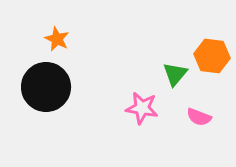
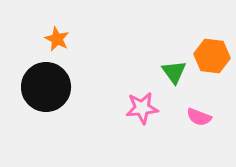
green triangle: moved 1 px left, 2 px up; rotated 16 degrees counterclockwise
pink star: rotated 16 degrees counterclockwise
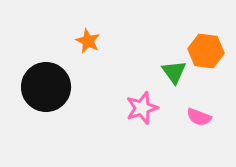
orange star: moved 31 px right, 2 px down
orange hexagon: moved 6 px left, 5 px up
pink star: rotated 12 degrees counterclockwise
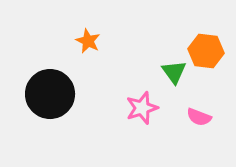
black circle: moved 4 px right, 7 px down
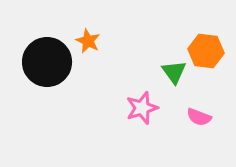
black circle: moved 3 px left, 32 px up
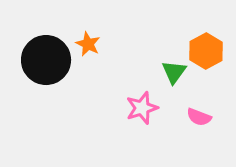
orange star: moved 3 px down
orange hexagon: rotated 24 degrees clockwise
black circle: moved 1 px left, 2 px up
green triangle: rotated 12 degrees clockwise
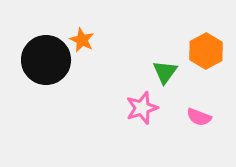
orange star: moved 6 px left, 4 px up
green triangle: moved 9 px left
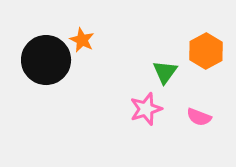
pink star: moved 4 px right, 1 px down
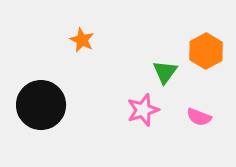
black circle: moved 5 px left, 45 px down
pink star: moved 3 px left, 1 px down
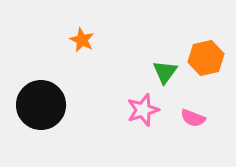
orange hexagon: moved 7 px down; rotated 16 degrees clockwise
pink semicircle: moved 6 px left, 1 px down
